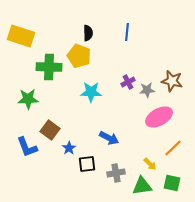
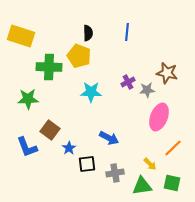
brown star: moved 5 px left, 8 px up
pink ellipse: rotated 40 degrees counterclockwise
gray cross: moved 1 px left
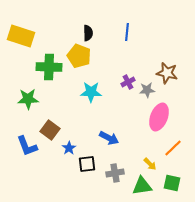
blue L-shape: moved 1 px up
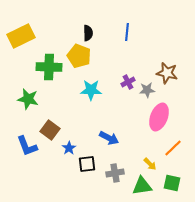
yellow rectangle: rotated 44 degrees counterclockwise
cyan star: moved 2 px up
green star: rotated 15 degrees clockwise
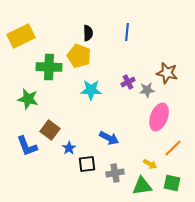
yellow arrow: rotated 16 degrees counterclockwise
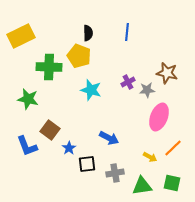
cyan star: rotated 15 degrees clockwise
yellow arrow: moved 7 px up
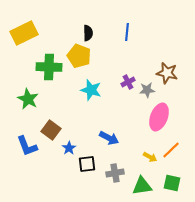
yellow rectangle: moved 3 px right, 3 px up
green star: rotated 15 degrees clockwise
brown square: moved 1 px right
orange line: moved 2 px left, 2 px down
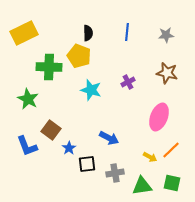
gray star: moved 19 px right, 55 px up
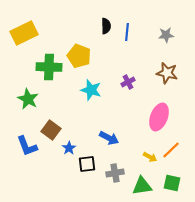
black semicircle: moved 18 px right, 7 px up
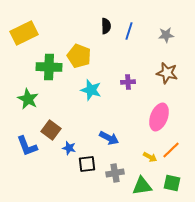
blue line: moved 2 px right, 1 px up; rotated 12 degrees clockwise
purple cross: rotated 24 degrees clockwise
blue star: rotated 24 degrees counterclockwise
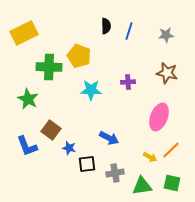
cyan star: rotated 15 degrees counterclockwise
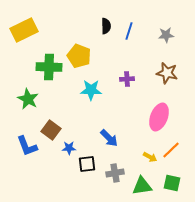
yellow rectangle: moved 3 px up
purple cross: moved 1 px left, 3 px up
blue arrow: rotated 18 degrees clockwise
blue star: rotated 16 degrees counterclockwise
